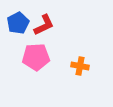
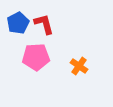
red L-shape: moved 1 px up; rotated 80 degrees counterclockwise
orange cross: moved 1 px left; rotated 24 degrees clockwise
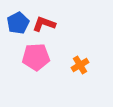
red L-shape: rotated 55 degrees counterclockwise
orange cross: moved 1 px right, 1 px up; rotated 24 degrees clockwise
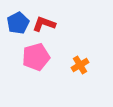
pink pentagon: rotated 12 degrees counterclockwise
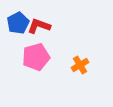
red L-shape: moved 5 px left, 2 px down
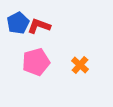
pink pentagon: moved 5 px down
orange cross: rotated 18 degrees counterclockwise
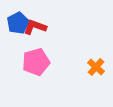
red L-shape: moved 4 px left, 1 px down
orange cross: moved 16 px right, 2 px down
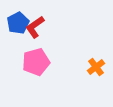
red L-shape: rotated 55 degrees counterclockwise
orange cross: rotated 12 degrees clockwise
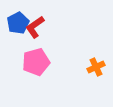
orange cross: rotated 12 degrees clockwise
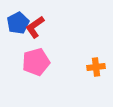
orange cross: rotated 18 degrees clockwise
